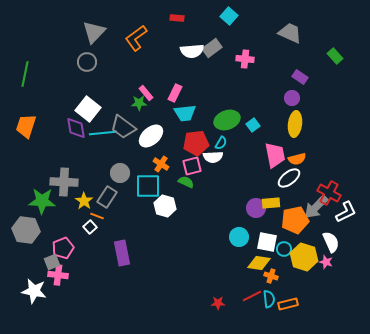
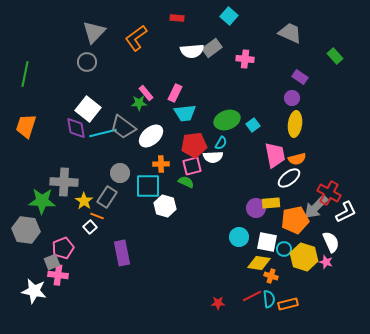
cyan line at (103, 133): rotated 8 degrees counterclockwise
red pentagon at (196, 143): moved 2 px left, 2 px down
orange cross at (161, 164): rotated 35 degrees counterclockwise
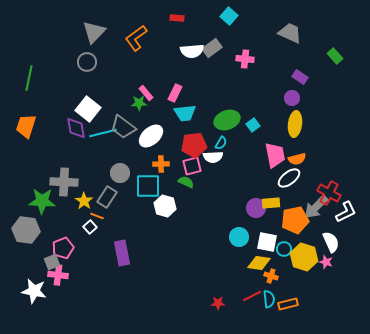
green line at (25, 74): moved 4 px right, 4 px down
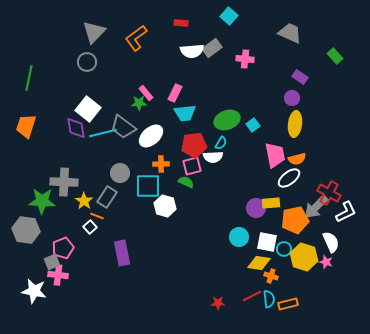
red rectangle at (177, 18): moved 4 px right, 5 px down
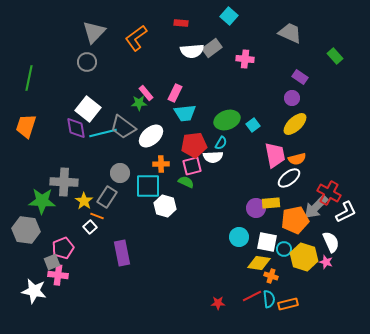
yellow ellipse at (295, 124): rotated 40 degrees clockwise
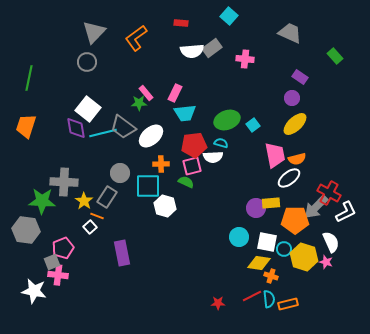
cyan semicircle at (221, 143): rotated 104 degrees counterclockwise
orange pentagon at (295, 220): rotated 12 degrees clockwise
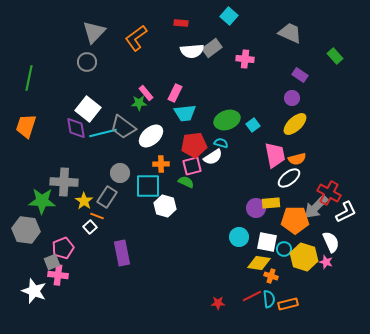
purple rectangle at (300, 77): moved 2 px up
white semicircle at (213, 157): rotated 30 degrees counterclockwise
white star at (34, 291): rotated 10 degrees clockwise
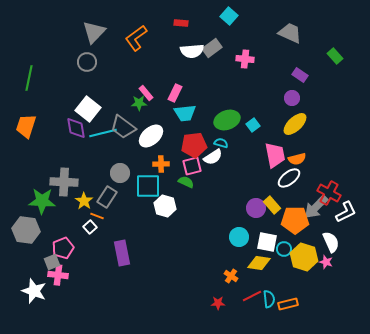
yellow rectangle at (271, 203): moved 1 px right, 2 px down; rotated 54 degrees clockwise
orange cross at (271, 276): moved 40 px left; rotated 16 degrees clockwise
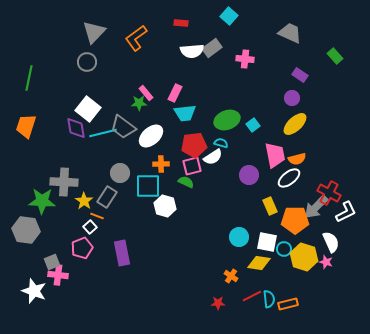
yellow rectangle at (272, 205): moved 2 px left, 1 px down; rotated 18 degrees clockwise
purple circle at (256, 208): moved 7 px left, 33 px up
pink pentagon at (63, 248): moved 19 px right
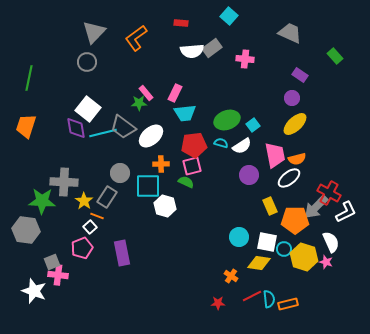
white semicircle at (213, 157): moved 29 px right, 11 px up
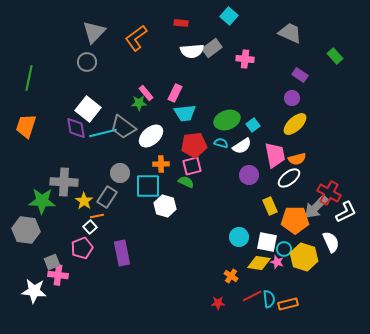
orange line at (97, 216): rotated 32 degrees counterclockwise
pink star at (326, 262): moved 49 px left
white star at (34, 291): rotated 15 degrees counterclockwise
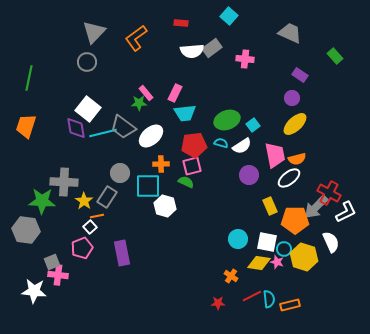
cyan circle at (239, 237): moved 1 px left, 2 px down
orange rectangle at (288, 304): moved 2 px right, 1 px down
